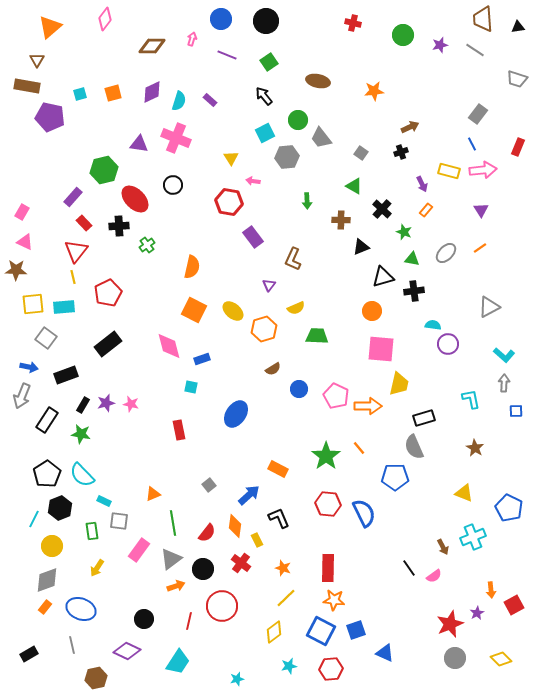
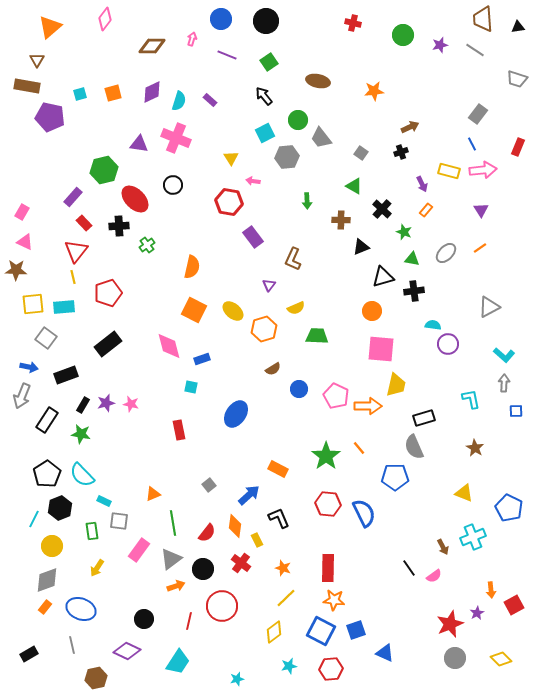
red pentagon at (108, 293): rotated 8 degrees clockwise
yellow trapezoid at (399, 384): moved 3 px left, 1 px down
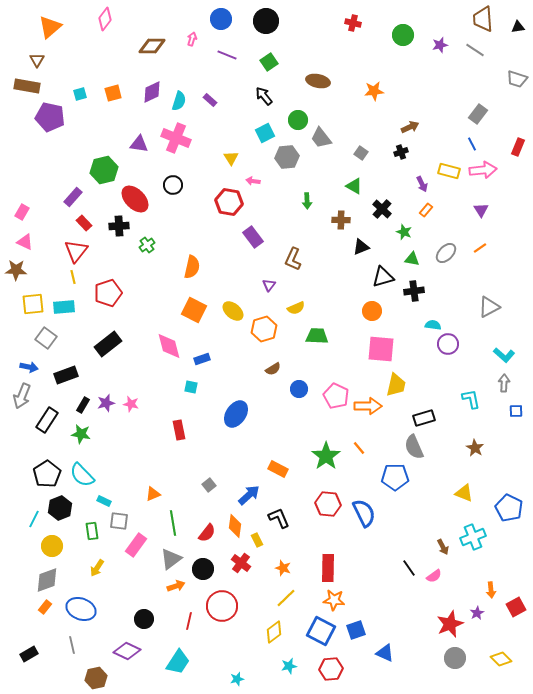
pink rectangle at (139, 550): moved 3 px left, 5 px up
red square at (514, 605): moved 2 px right, 2 px down
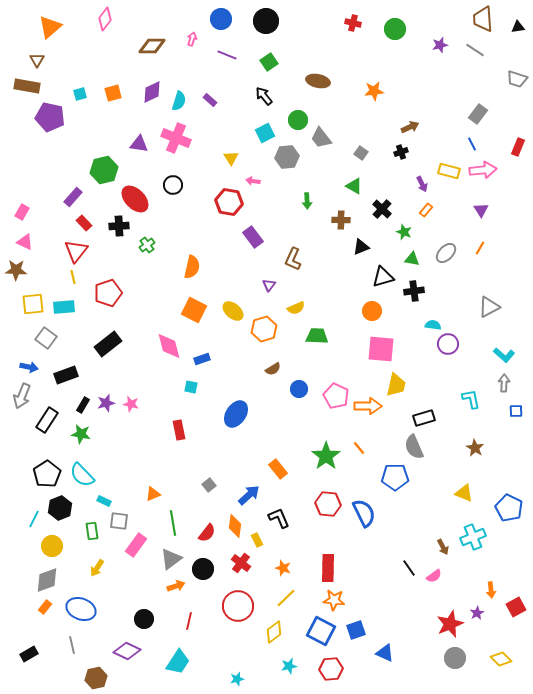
green circle at (403, 35): moved 8 px left, 6 px up
orange line at (480, 248): rotated 24 degrees counterclockwise
orange rectangle at (278, 469): rotated 24 degrees clockwise
red circle at (222, 606): moved 16 px right
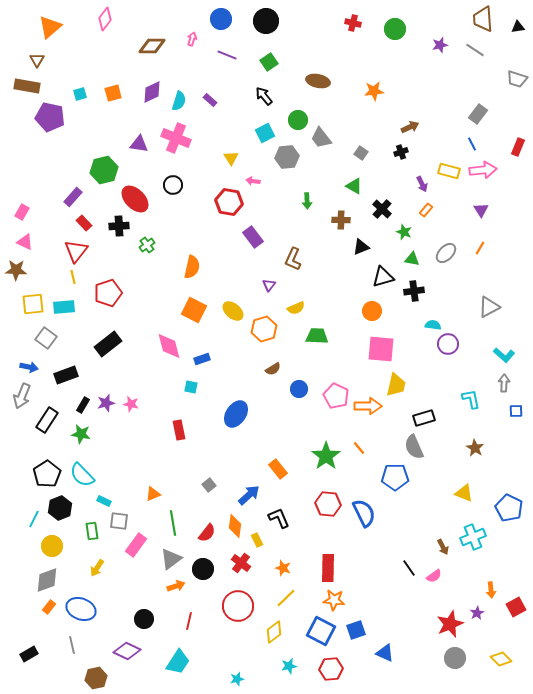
orange rectangle at (45, 607): moved 4 px right
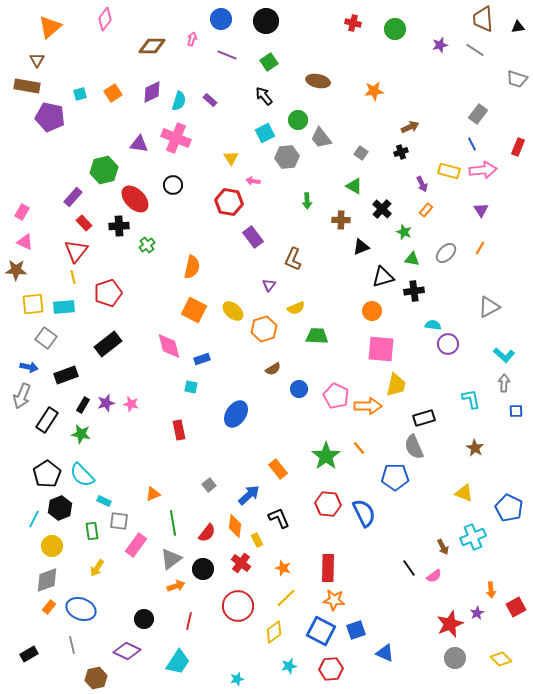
orange square at (113, 93): rotated 18 degrees counterclockwise
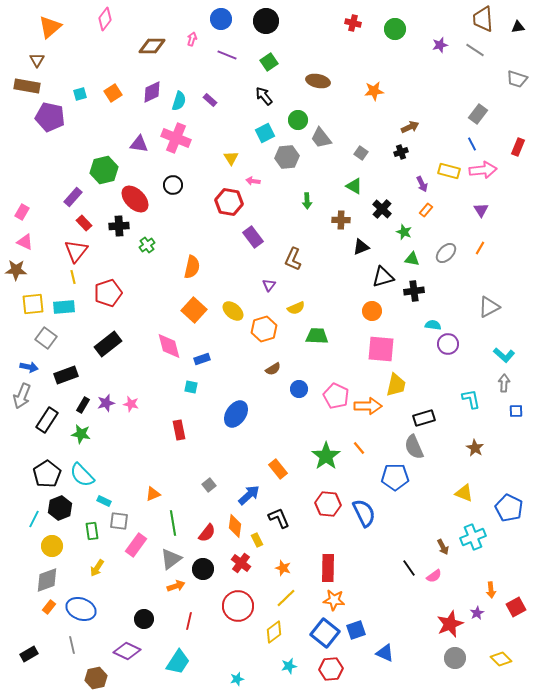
orange square at (194, 310): rotated 15 degrees clockwise
blue square at (321, 631): moved 4 px right, 2 px down; rotated 12 degrees clockwise
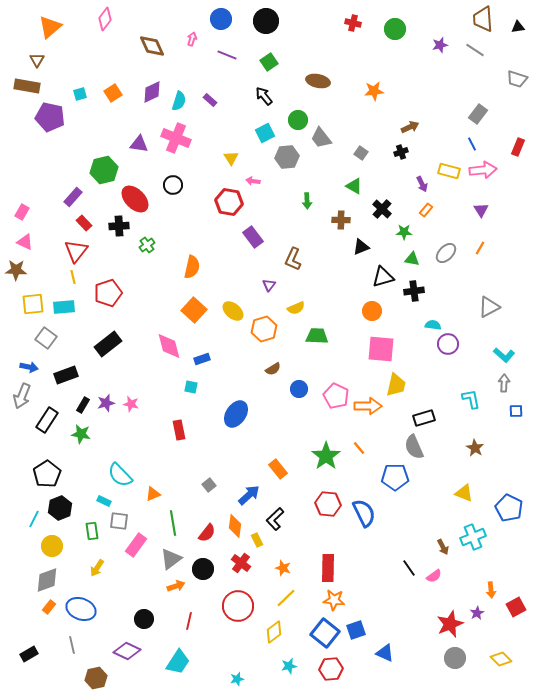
brown diamond at (152, 46): rotated 64 degrees clockwise
green star at (404, 232): rotated 21 degrees counterclockwise
cyan semicircle at (82, 475): moved 38 px right
black L-shape at (279, 518): moved 4 px left, 1 px down; rotated 110 degrees counterclockwise
